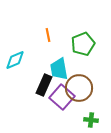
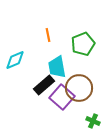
cyan trapezoid: moved 2 px left, 2 px up
black rectangle: rotated 25 degrees clockwise
green cross: moved 2 px right, 1 px down; rotated 16 degrees clockwise
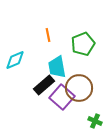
green cross: moved 2 px right
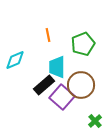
cyan trapezoid: rotated 10 degrees clockwise
brown circle: moved 2 px right, 3 px up
green cross: rotated 24 degrees clockwise
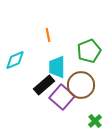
green pentagon: moved 6 px right, 7 px down
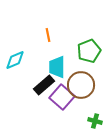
green cross: rotated 32 degrees counterclockwise
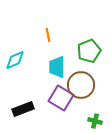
black rectangle: moved 21 px left, 24 px down; rotated 20 degrees clockwise
purple square: moved 1 px left, 1 px down; rotated 10 degrees counterclockwise
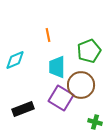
green cross: moved 1 px down
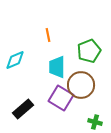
black rectangle: rotated 20 degrees counterclockwise
